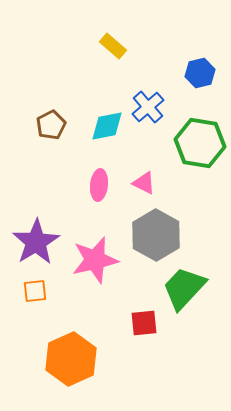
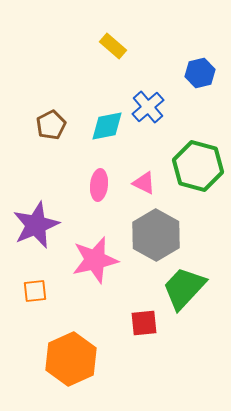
green hexagon: moved 2 px left, 23 px down; rotated 6 degrees clockwise
purple star: moved 17 px up; rotated 9 degrees clockwise
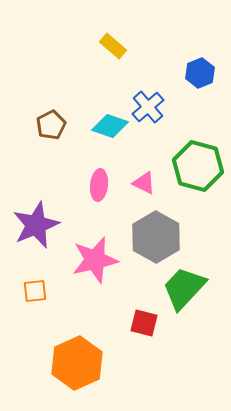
blue hexagon: rotated 8 degrees counterclockwise
cyan diamond: moved 3 px right; rotated 30 degrees clockwise
gray hexagon: moved 2 px down
red square: rotated 20 degrees clockwise
orange hexagon: moved 6 px right, 4 px down
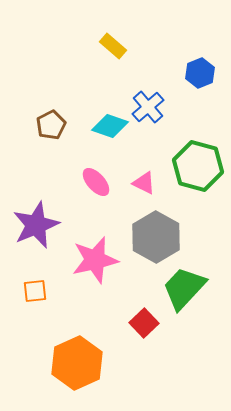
pink ellipse: moved 3 px left, 3 px up; rotated 48 degrees counterclockwise
red square: rotated 32 degrees clockwise
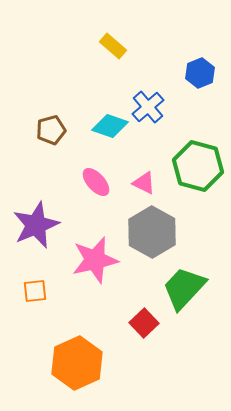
brown pentagon: moved 5 px down; rotated 12 degrees clockwise
gray hexagon: moved 4 px left, 5 px up
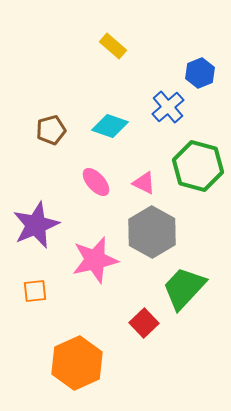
blue cross: moved 20 px right
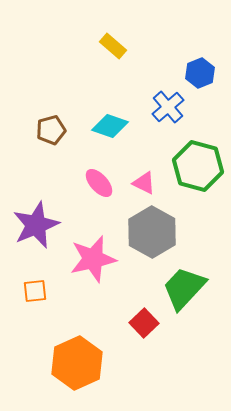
pink ellipse: moved 3 px right, 1 px down
pink star: moved 2 px left, 1 px up
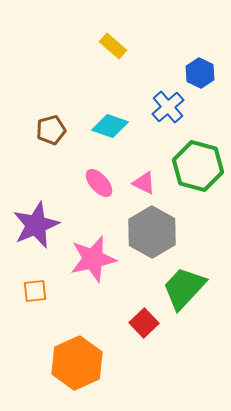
blue hexagon: rotated 12 degrees counterclockwise
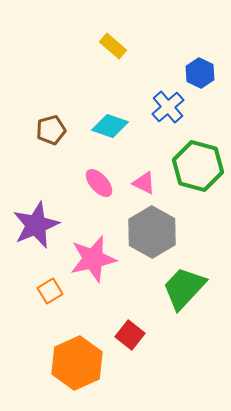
orange square: moved 15 px right; rotated 25 degrees counterclockwise
red square: moved 14 px left, 12 px down; rotated 8 degrees counterclockwise
